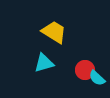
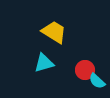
cyan semicircle: moved 3 px down
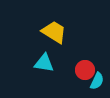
cyan triangle: rotated 25 degrees clockwise
cyan semicircle: rotated 108 degrees counterclockwise
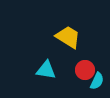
yellow trapezoid: moved 14 px right, 5 px down
cyan triangle: moved 2 px right, 7 px down
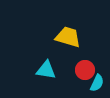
yellow trapezoid: rotated 16 degrees counterclockwise
cyan semicircle: moved 2 px down
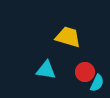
red circle: moved 2 px down
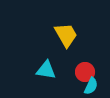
yellow trapezoid: moved 2 px left, 2 px up; rotated 44 degrees clockwise
cyan semicircle: moved 6 px left, 3 px down
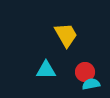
cyan triangle: rotated 10 degrees counterclockwise
cyan semicircle: moved 2 px up; rotated 126 degrees counterclockwise
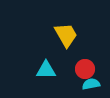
red circle: moved 3 px up
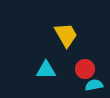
cyan semicircle: moved 3 px right, 1 px down
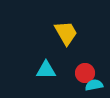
yellow trapezoid: moved 2 px up
red circle: moved 4 px down
